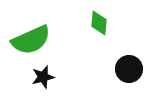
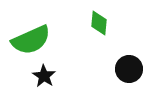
black star: moved 1 px right, 1 px up; rotated 25 degrees counterclockwise
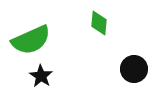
black circle: moved 5 px right
black star: moved 3 px left
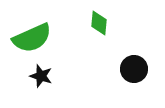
green semicircle: moved 1 px right, 2 px up
black star: rotated 15 degrees counterclockwise
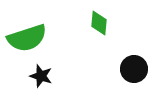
green semicircle: moved 5 px left; rotated 6 degrees clockwise
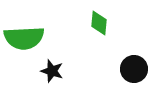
green semicircle: moved 3 px left; rotated 15 degrees clockwise
black star: moved 11 px right, 5 px up
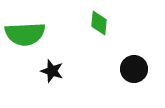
green semicircle: moved 1 px right, 4 px up
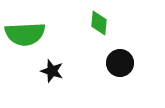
black circle: moved 14 px left, 6 px up
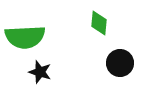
green semicircle: moved 3 px down
black star: moved 12 px left, 1 px down
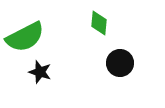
green semicircle: rotated 24 degrees counterclockwise
